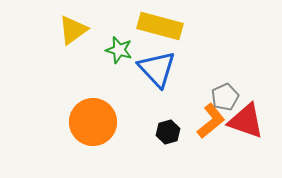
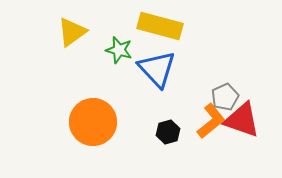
yellow triangle: moved 1 px left, 2 px down
red triangle: moved 4 px left, 1 px up
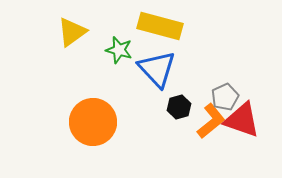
black hexagon: moved 11 px right, 25 px up
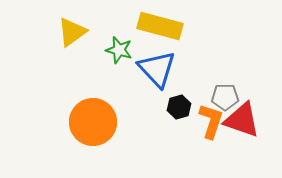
gray pentagon: rotated 24 degrees clockwise
orange L-shape: rotated 33 degrees counterclockwise
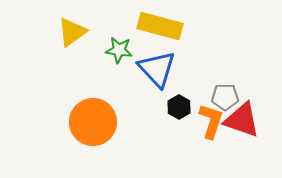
green star: rotated 8 degrees counterclockwise
black hexagon: rotated 15 degrees counterclockwise
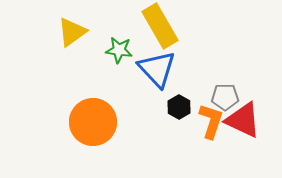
yellow rectangle: rotated 45 degrees clockwise
red triangle: moved 1 px right; rotated 6 degrees clockwise
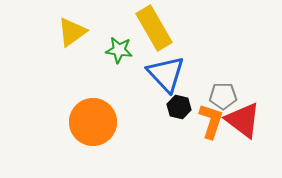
yellow rectangle: moved 6 px left, 2 px down
blue triangle: moved 9 px right, 5 px down
gray pentagon: moved 2 px left, 1 px up
black hexagon: rotated 15 degrees counterclockwise
red triangle: rotated 12 degrees clockwise
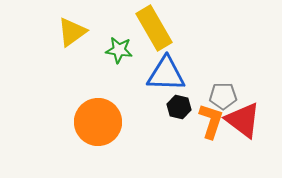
blue triangle: rotated 45 degrees counterclockwise
orange circle: moved 5 px right
